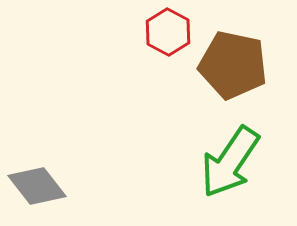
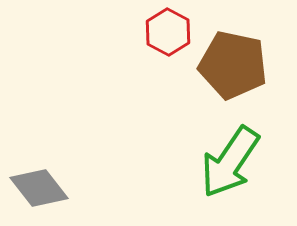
gray diamond: moved 2 px right, 2 px down
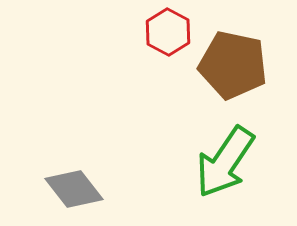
green arrow: moved 5 px left
gray diamond: moved 35 px right, 1 px down
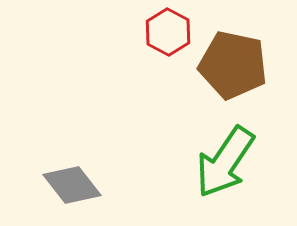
gray diamond: moved 2 px left, 4 px up
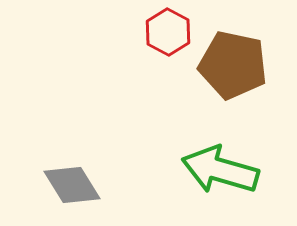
green arrow: moved 5 px left, 8 px down; rotated 72 degrees clockwise
gray diamond: rotated 6 degrees clockwise
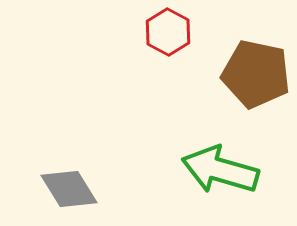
brown pentagon: moved 23 px right, 9 px down
gray diamond: moved 3 px left, 4 px down
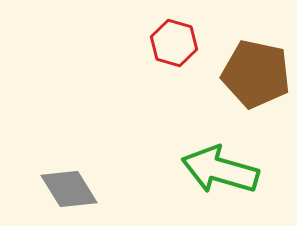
red hexagon: moved 6 px right, 11 px down; rotated 12 degrees counterclockwise
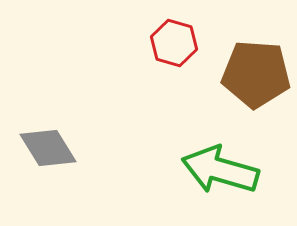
brown pentagon: rotated 8 degrees counterclockwise
gray diamond: moved 21 px left, 41 px up
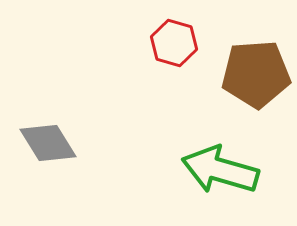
brown pentagon: rotated 8 degrees counterclockwise
gray diamond: moved 5 px up
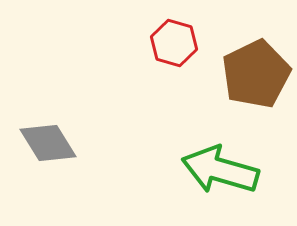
brown pentagon: rotated 22 degrees counterclockwise
